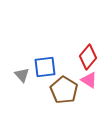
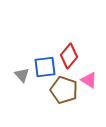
red diamond: moved 19 px left, 1 px up
brown pentagon: rotated 12 degrees counterclockwise
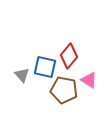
blue square: rotated 20 degrees clockwise
brown pentagon: rotated 8 degrees counterclockwise
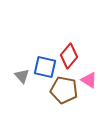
gray triangle: moved 1 px down
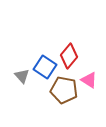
blue square: rotated 20 degrees clockwise
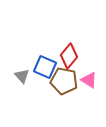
blue square: rotated 10 degrees counterclockwise
brown pentagon: moved 9 px up
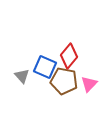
pink triangle: moved 4 px down; rotated 42 degrees clockwise
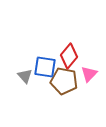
blue square: rotated 15 degrees counterclockwise
gray triangle: moved 3 px right
pink triangle: moved 10 px up
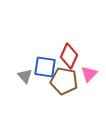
red diamond: rotated 15 degrees counterclockwise
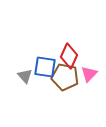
brown pentagon: moved 1 px right, 4 px up
